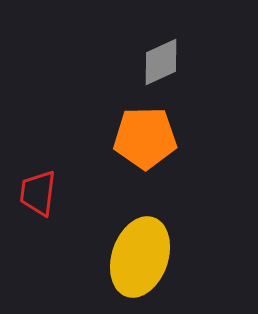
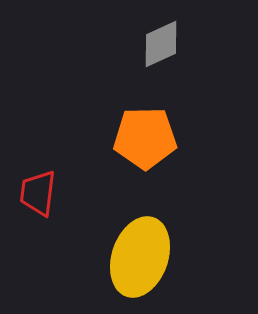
gray diamond: moved 18 px up
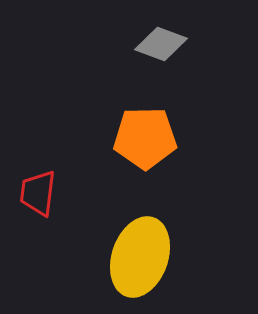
gray diamond: rotated 45 degrees clockwise
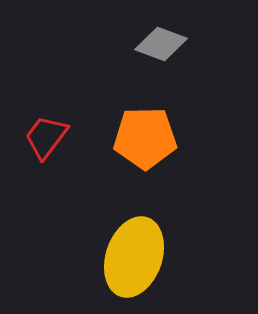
red trapezoid: moved 8 px right, 56 px up; rotated 30 degrees clockwise
yellow ellipse: moved 6 px left
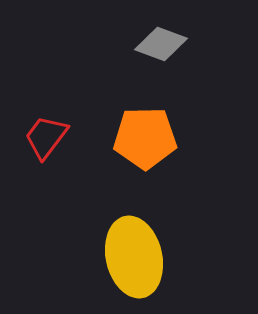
yellow ellipse: rotated 32 degrees counterclockwise
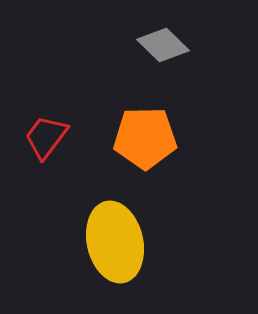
gray diamond: moved 2 px right, 1 px down; rotated 24 degrees clockwise
yellow ellipse: moved 19 px left, 15 px up
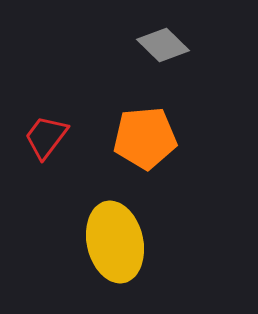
orange pentagon: rotated 4 degrees counterclockwise
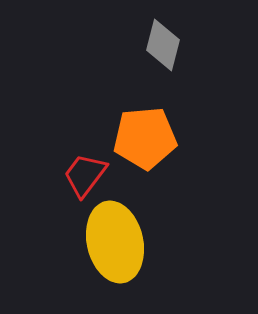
gray diamond: rotated 60 degrees clockwise
red trapezoid: moved 39 px right, 38 px down
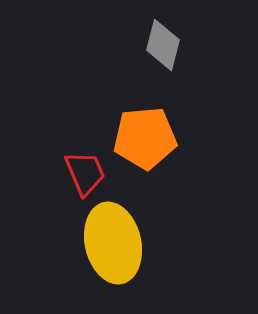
red trapezoid: moved 2 px up; rotated 120 degrees clockwise
yellow ellipse: moved 2 px left, 1 px down
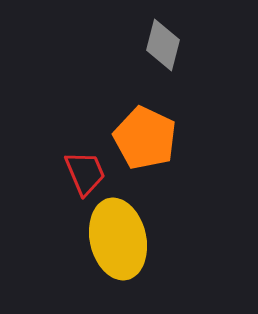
orange pentagon: rotated 30 degrees clockwise
yellow ellipse: moved 5 px right, 4 px up
